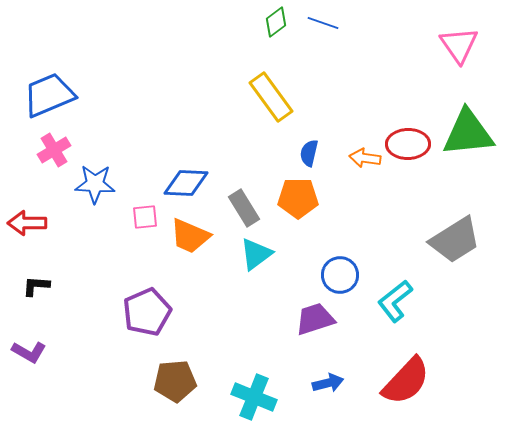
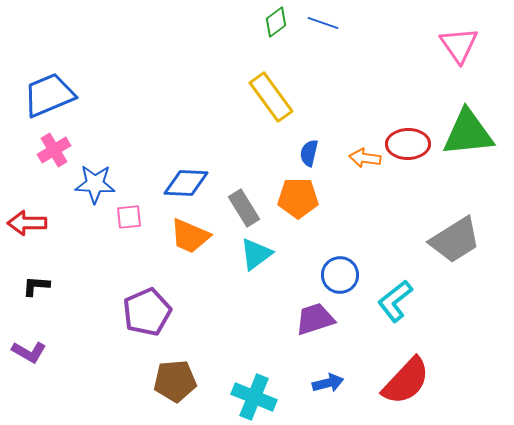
pink square: moved 16 px left
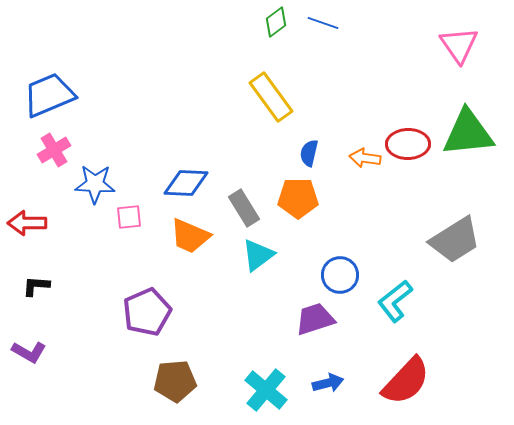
cyan triangle: moved 2 px right, 1 px down
cyan cross: moved 12 px right, 7 px up; rotated 18 degrees clockwise
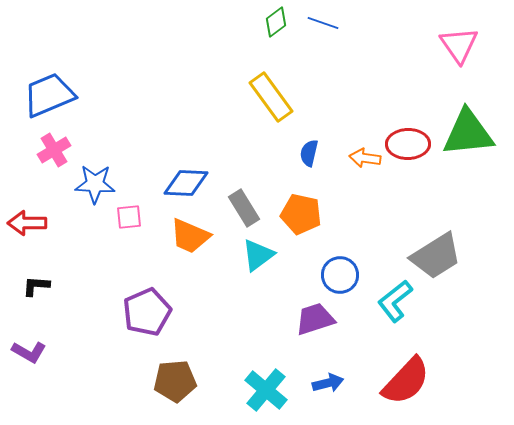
orange pentagon: moved 3 px right, 16 px down; rotated 12 degrees clockwise
gray trapezoid: moved 19 px left, 16 px down
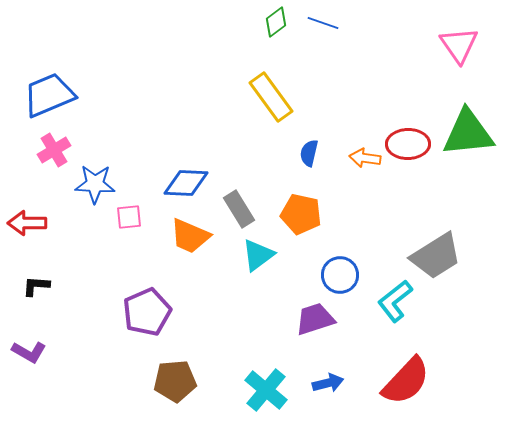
gray rectangle: moved 5 px left, 1 px down
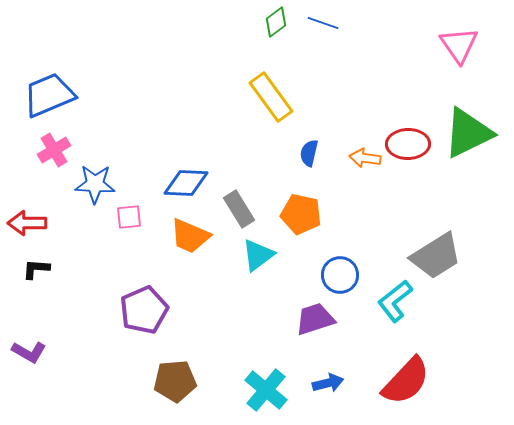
green triangle: rotated 20 degrees counterclockwise
black L-shape: moved 17 px up
purple pentagon: moved 3 px left, 2 px up
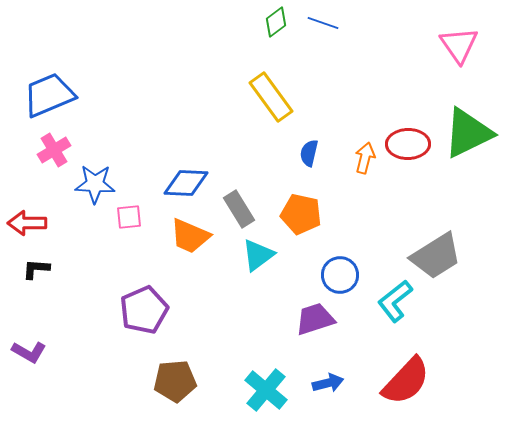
orange arrow: rotated 96 degrees clockwise
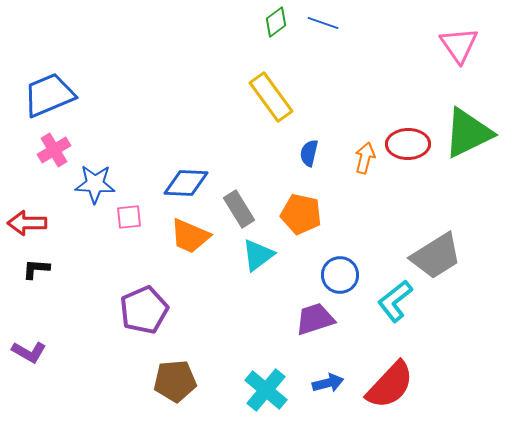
red semicircle: moved 16 px left, 4 px down
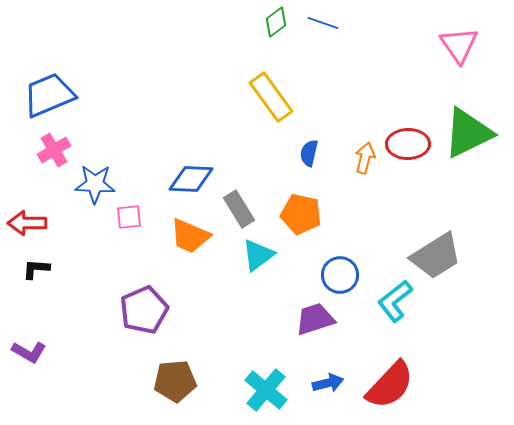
blue diamond: moved 5 px right, 4 px up
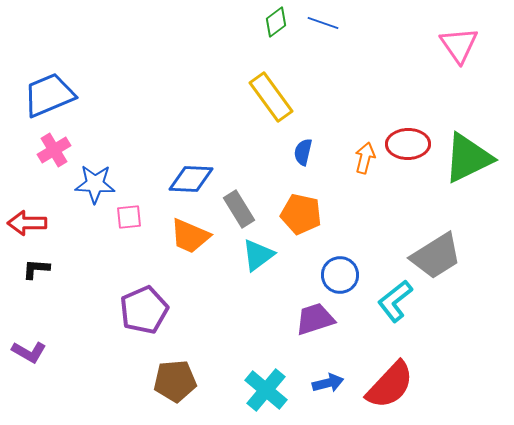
green triangle: moved 25 px down
blue semicircle: moved 6 px left, 1 px up
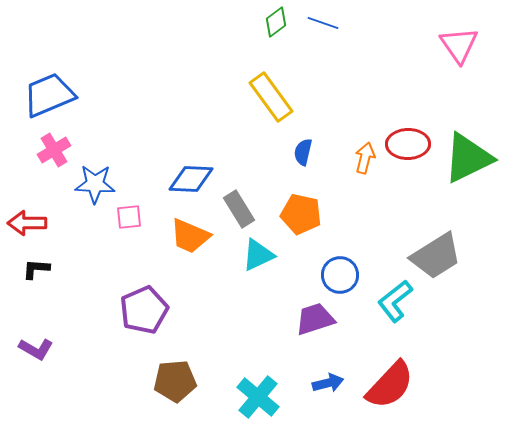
cyan triangle: rotated 12 degrees clockwise
purple L-shape: moved 7 px right, 3 px up
cyan cross: moved 8 px left, 7 px down
